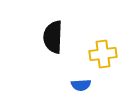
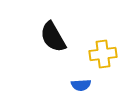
black semicircle: rotated 32 degrees counterclockwise
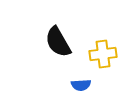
black semicircle: moved 5 px right, 5 px down
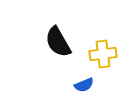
blue semicircle: moved 3 px right; rotated 18 degrees counterclockwise
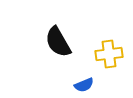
yellow cross: moved 6 px right
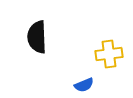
black semicircle: moved 21 px left, 5 px up; rotated 28 degrees clockwise
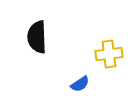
blue semicircle: moved 4 px left, 1 px up; rotated 12 degrees counterclockwise
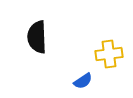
blue semicircle: moved 3 px right, 3 px up
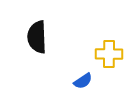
yellow cross: rotated 8 degrees clockwise
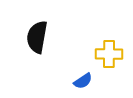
black semicircle: rotated 12 degrees clockwise
